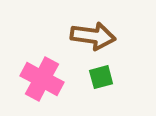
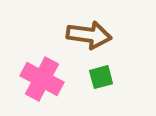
brown arrow: moved 4 px left, 1 px up
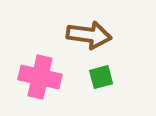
pink cross: moved 2 px left, 2 px up; rotated 15 degrees counterclockwise
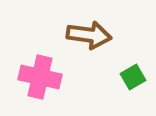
green square: moved 32 px right; rotated 15 degrees counterclockwise
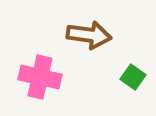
green square: rotated 25 degrees counterclockwise
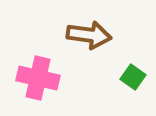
pink cross: moved 2 px left, 1 px down
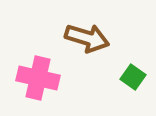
brown arrow: moved 2 px left, 3 px down; rotated 9 degrees clockwise
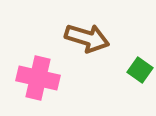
green square: moved 7 px right, 7 px up
